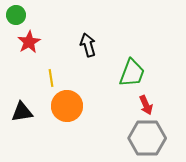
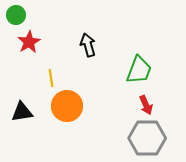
green trapezoid: moved 7 px right, 3 px up
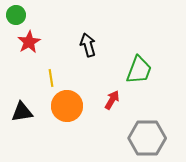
red arrow: moved 34 px left, 5 px up; rotated 126 degrees counterclockwise
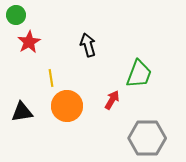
green trapezoid: moved 4 px down
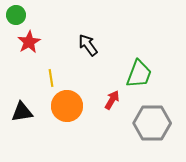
black arrow: rotated 20 degrees counterclockwise
gray hexagon: moved 5 px right, 15 px up
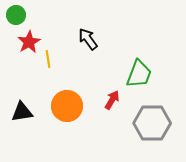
black arrow: moved 6 px up
yellow line: moved 3 px left, 19 px up
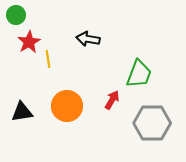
black arrow: rotated 45 degrees counterclockwise
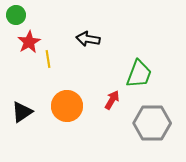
black triangle: rotated 25 degrees counterclockwise
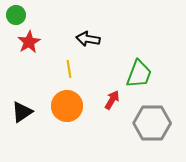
yellow line: moved 21 px right, 10 px down
